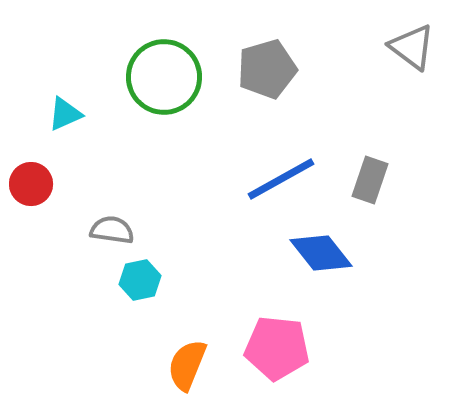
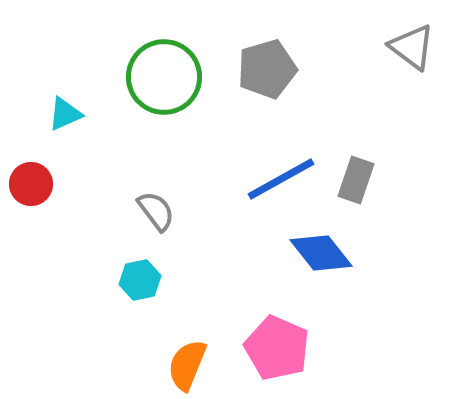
gray rectangle: moved 14 px left
gray semicircle: moved 44 px right, 19 px up; rotated 45 degrees clockwise
pink pentagon: rotated 18 degrees clockwise
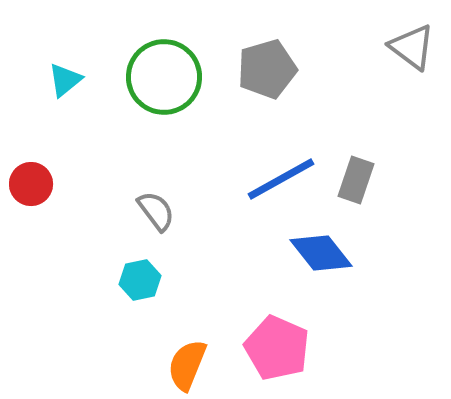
cyan triangle: moved 34 px up; rotated 15 degrees counterclockwise
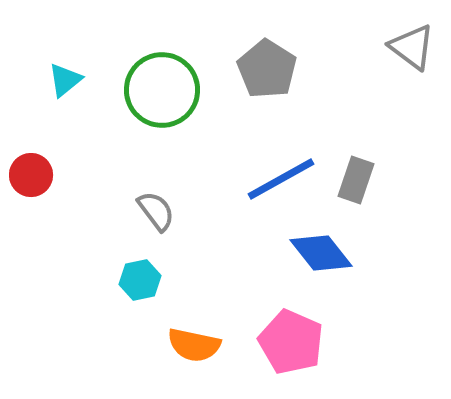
gray pentagon: rotated 24 degrees counterclockwise
green circle: moved 2 px left, 13 px down
red circle: moved 9 px up
pink pentagon: moved 14 px right, 6 px up
orange semicircle: moved 7 px right, 20 px up; rotated 100 degrees counterclockwise
